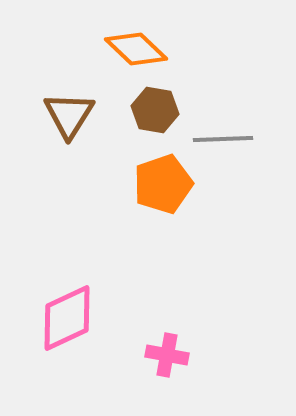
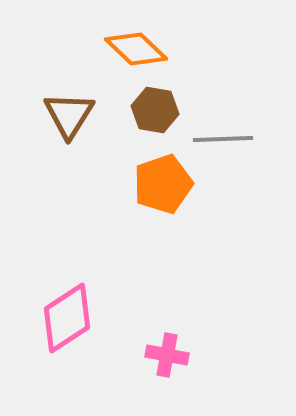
pink diamond: rotated 8 degrees counterclockwise
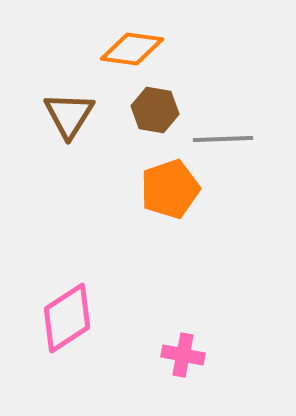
orange diamond: moved 4 px left; rotated 36 degrees counterclockwise
orange pentagon: moved 7 px right, 5 px down
pink cross: moved 16 px right
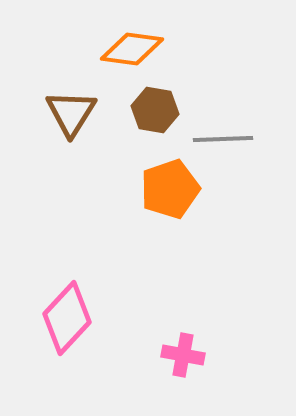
brown triangle: moved 2 px right, 2 px up
pink diamond: rotated 14 degrees counterclockwise
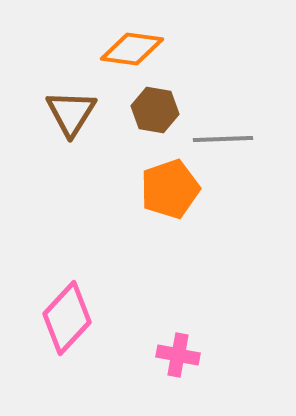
pink cross: moved 5 px left
